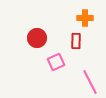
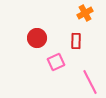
orange cross: moved 5 px up; rotated 28 degrees counterclockwise
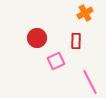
pink square: moved 1 px up
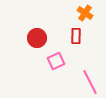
orange cross: rotated 28 degrees counterclockwise
red rectangle: moved 5 px up
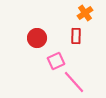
orange cross: rotated 21 degrees clockwise
pink line: moved 16 px left; rotated 15 degrees counterclockwise
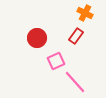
orange cross: rotated 28 degrees counterclockwise
red rectangle: rotated 35 degrees clockwise
pink line: moved 1 px right
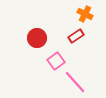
orange cross: moved 1 px down
red rectangle: rotated 21 degrees clockwise
pink square: rotated 12 degrees counterclockwise
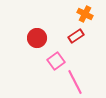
pink line: rotated 15 degrees clockwise
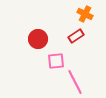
red circle: moved 1 px right, 1 px down
pink square: rotated 30 degrees clockwise
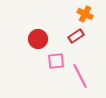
pink line: moved 5 px right, 6 px up
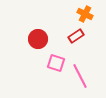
pink square: moved 2 px down; rotated 24 degrees clockwise
